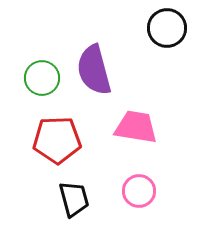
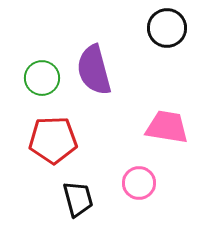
pink trapezoid: moved 31 px right
red pentagon: moved 4 px left
pink circle: moved 8 px up
black trapezoid: moved 4 px right
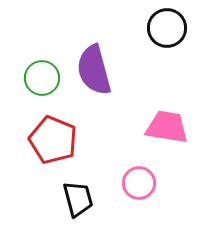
red pentagon: rotated 24 degrees clockwise
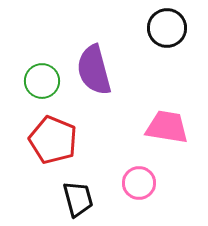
green circle: moved 3 px down
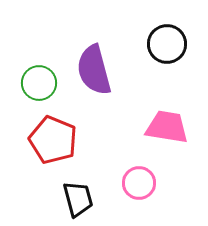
black circle: moved 16 px down
green circle: moved 3 px left, 2 px down
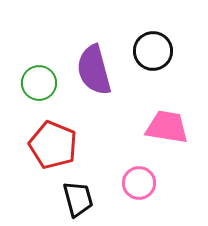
black circle: moved 14 px left, 7 px down
red pentagon: moved 5 px down
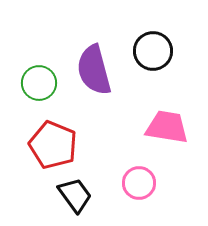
black trapezoid: moved 3 px left, 4 px up; rotated 21 degrees counterclockwise
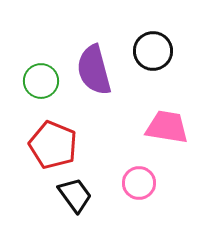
green circle: moved 2 px right, 2 px up
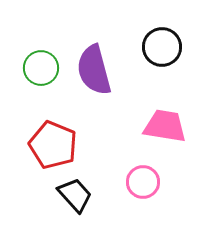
black circle: moved 9 px right, 4 px up
green circle: moved 13 px up
pink trapezoid: moved 2 px left, 1 px up
pink circle: moved 4 px right, 1 px up
black trapezoid: rotated 6 degrees counterclockwise
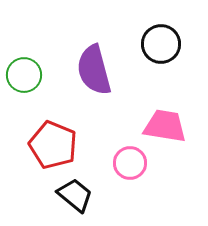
black circle: moved 1 px left, 3 px up
green circle: moved 17 px left, 7 px down
pink circle: moved 13 px left, 19 px up
black trapezoid: rotated 9 degrees counterclockwise
